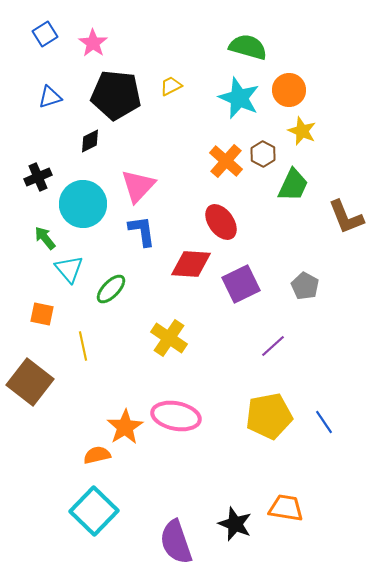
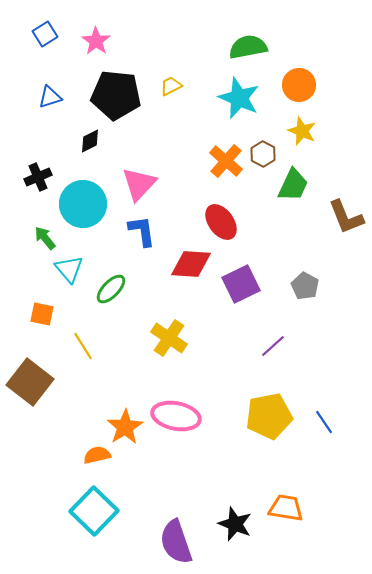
pink star: moved 3 px right, 2 px up
green semicircle: rotated 27 degrees counterclockwise
orange circle: moved 10 px right, 5 px up
pink triangle: moved 1 px right, 2 px up
yellow line: rotated 20 degrees counterclockwise
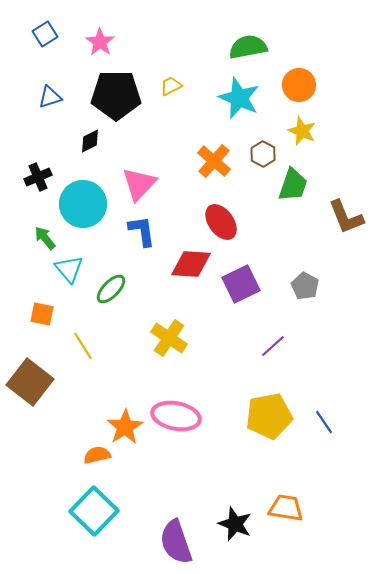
pink star: moved 4 px right, 1 px down
black pentagon: rotated 6 degrees counterclockwise
orange cross: moved 12 px left
green trapezoid: rotated 6 degrees counterclockwise
